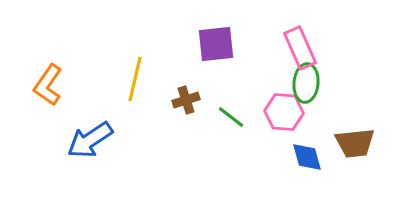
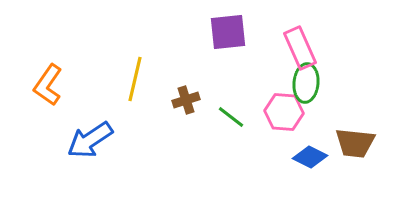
purple square: moved 12 px right, 12 px up
brown trapezoid: rotated 12 degrees clockwise
blue diamond: moved 3 px right; rotated 48 degrees counterclockwise
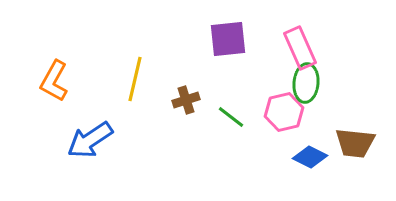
purple square: moved 7 px down
orange L-shape: moved 6 px right, 4 px up; rotated 6 degrees counterclockwise
pink hexagon: rotated 18 degrees counterclockwise
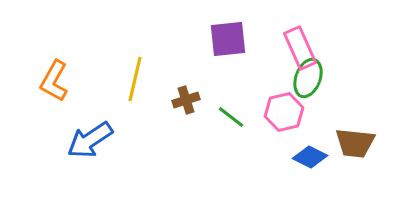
green ellipse: moved 2 px right, 5 px up; rotated 15 degrees clockwise
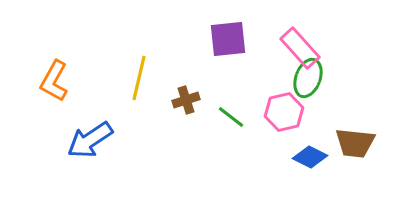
pink rectangle: rotated 18 degrees counterclockwise
yellow line: moved 4 px right, 1 px up
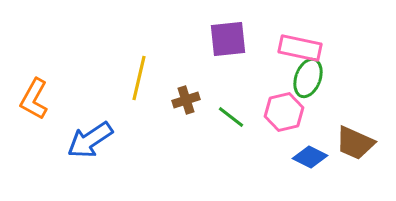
pink rectangle: rotated 36 degrees counterclockwise
orange L-shape: moved 20 px left, 18 px down
brown trapezoid: rotated 18 degrees clockwise
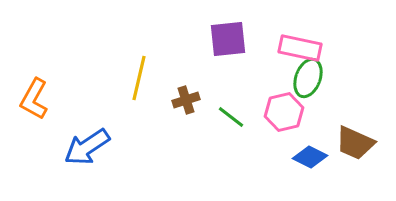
blue arrow: moved 3 px left, 7 px down
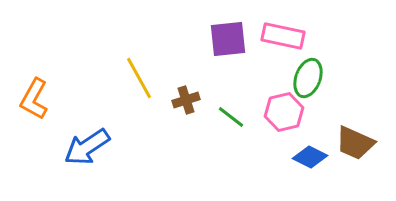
pink rectangle: moved 17 px left, 12 px up
yellow line: rotated 42 degrees counterclockwise
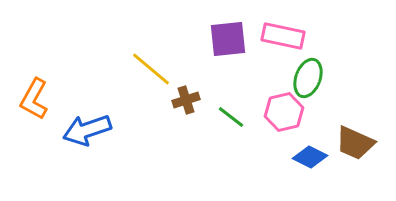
yellow line: moved 12 px right, 9 px up; rotated 21 degrees counterclockwise
blue arrow: moved 17 px up; rotated 15 degrees clockwise
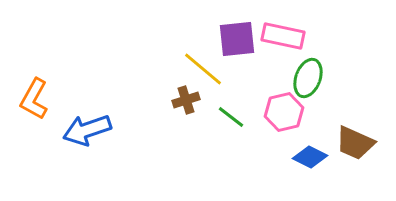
purple square: moved 9 px right
yellow line: moved 52 px right
